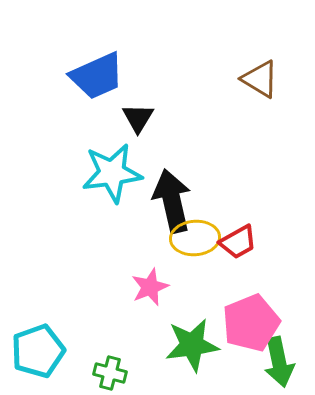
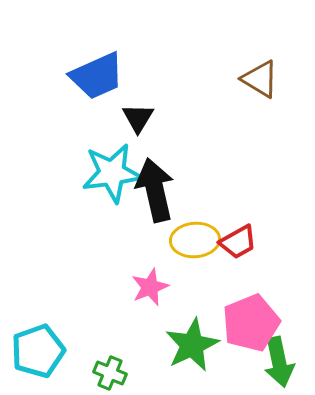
black arrow: moved 17 px left, 11 px up
yellow ellipse: moved 2 px down
green star: rotated 18 degrees counterclockwise
green cross: rotated 8 degrees clockwise
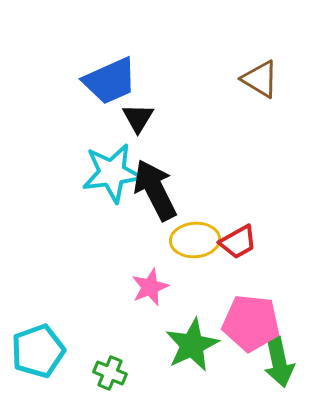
blue trapezoid: moved 13 px right, 5 px down
black arrow: rotated 14 degrees counterclockwise
pink pentagon: rotated 28 degrees clockwise
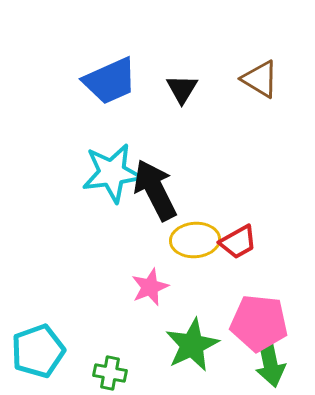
black triangle: moved 44 px right, 29 px up
pink pentagon: moved 8 px right
green arrow: moved 9 px left
green cross: rotated 12 degrees counterclockwise
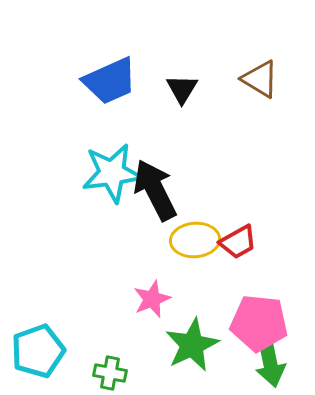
pink star: moved 2 px right, 12 px down
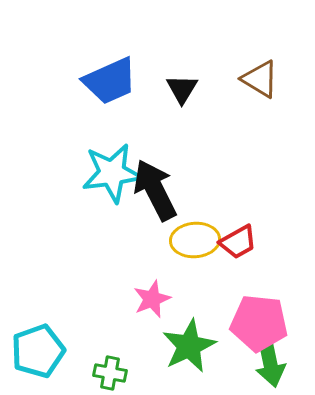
green star: moved 3 px left, 1 px down
